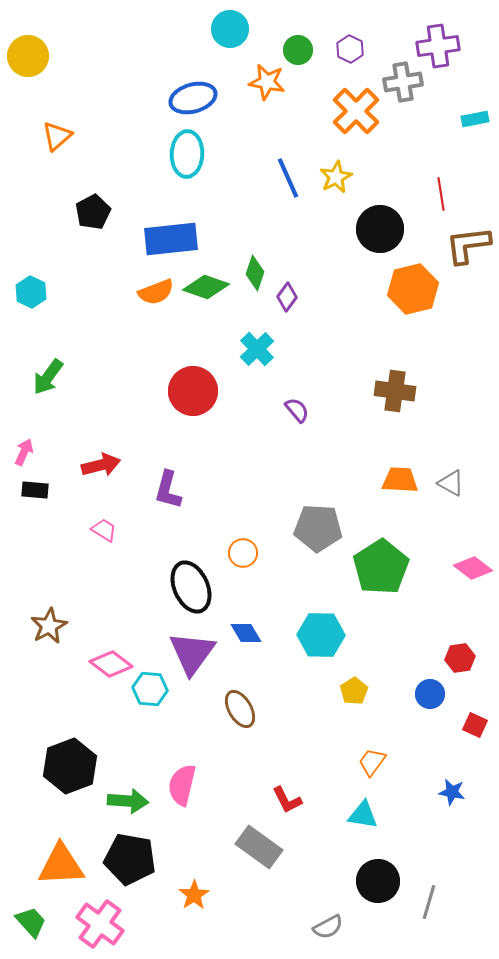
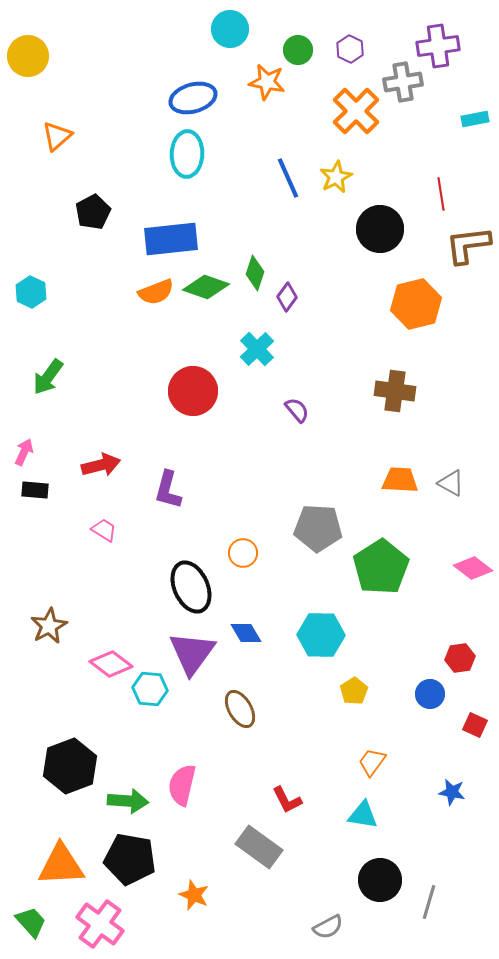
orange hexagon at (413, 289): moved 3 px right, 15 px down
black circle at (378, 881): moved 2 px right, 1 px up
orange star at (194, 895): rotated 16 degrees counterclockwise
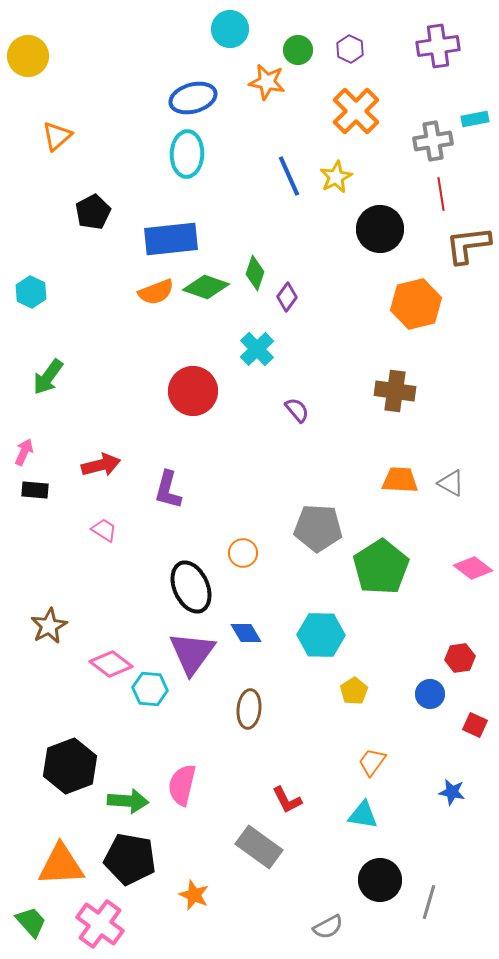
gray cross at (403, 82): moved 30 px right, 59 px down
blue line at (288, 178): moved 1 px right, 2 px up
brown ellipse at (240, 709): moved 9 px right; rotated 36 degrees clockwise
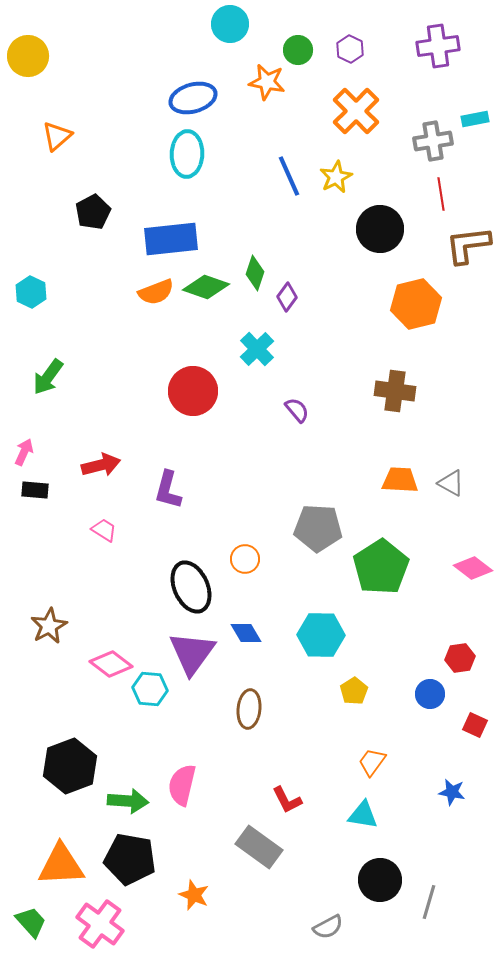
cyan circle at (230, 29): moved 5 px up
orange circle at (243, 553): moved 2 px right, 6 px down
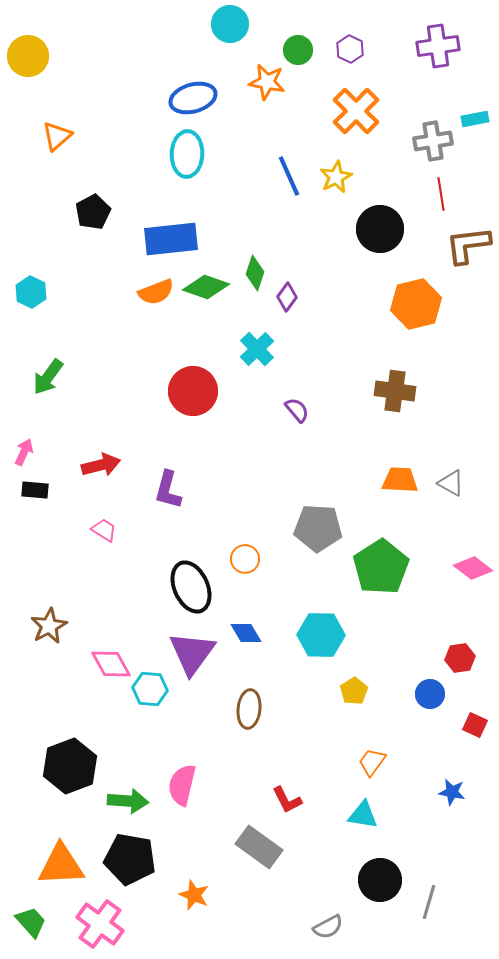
pink diamond at (111, 664): rotated 24 degrees clockwise
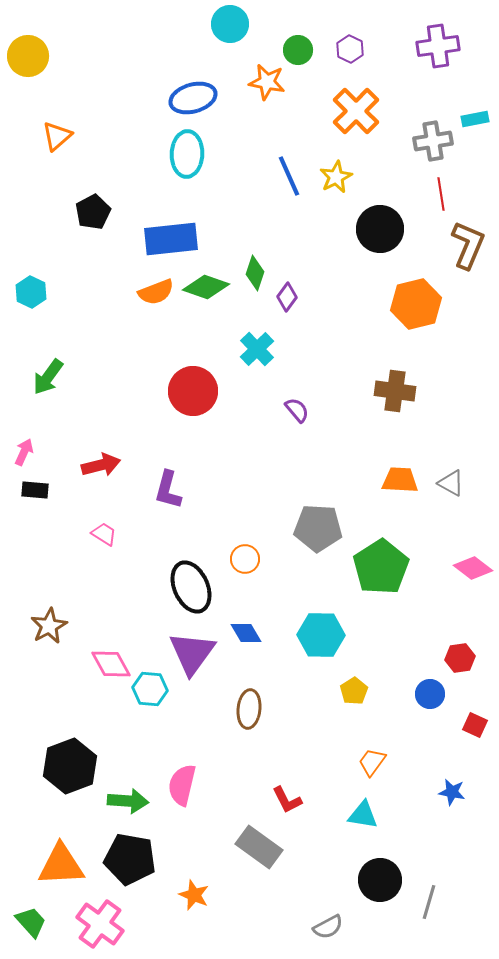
brown L-shape at (468, 245): rotated 120 degrees clockwise
pink trapezoid at (104, 530): moved 4 px down
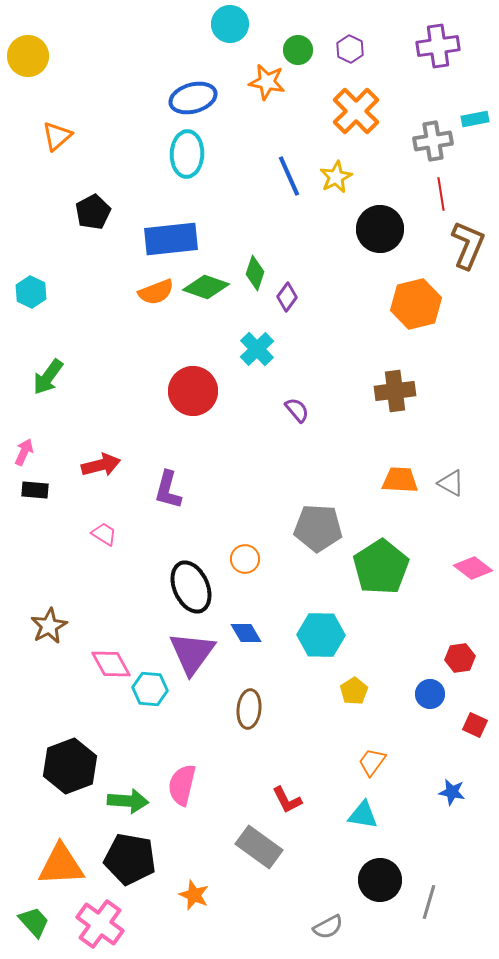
brown cross at (395, 391): rotated 15 degrees counterclockwise
green trapezoid at (31, 922): moved 3 px right
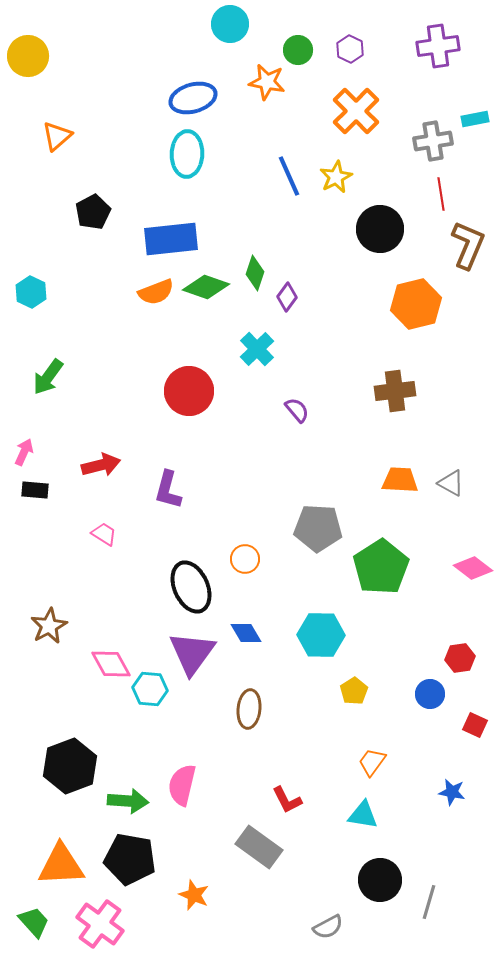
red circle at (193, 391): moved 4 px left
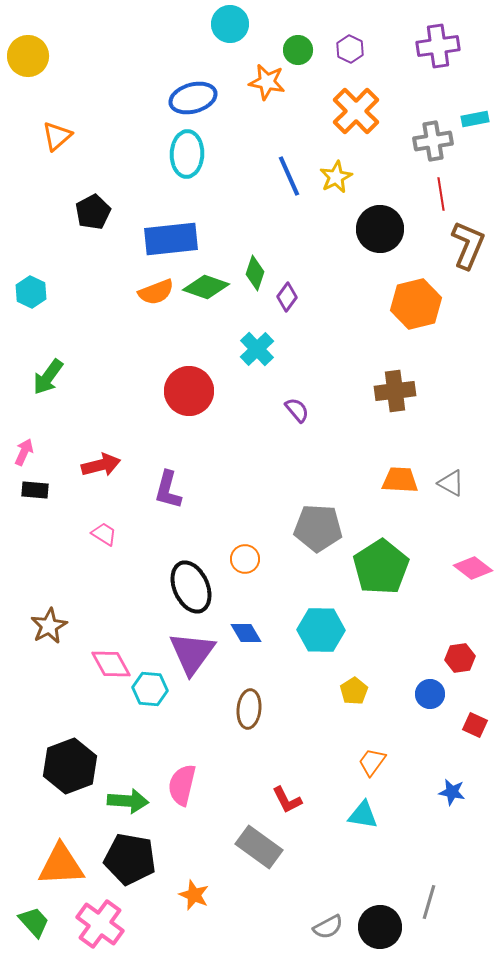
cyan hexagon at (321, 635): moved 5 px up
black circle at (380, 880): moved 47 px down
